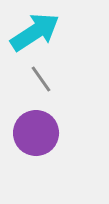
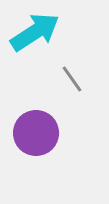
gray line: moved 31 px right
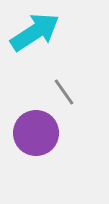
gray line: moved 8 px left, 13 px down
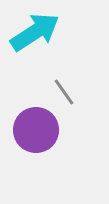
purple circle: moved 3 px up
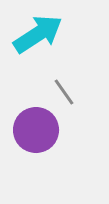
cyan arrow: moved 3 px right, 2 px down
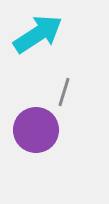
gray line: rotated 52 degrees clockwise
